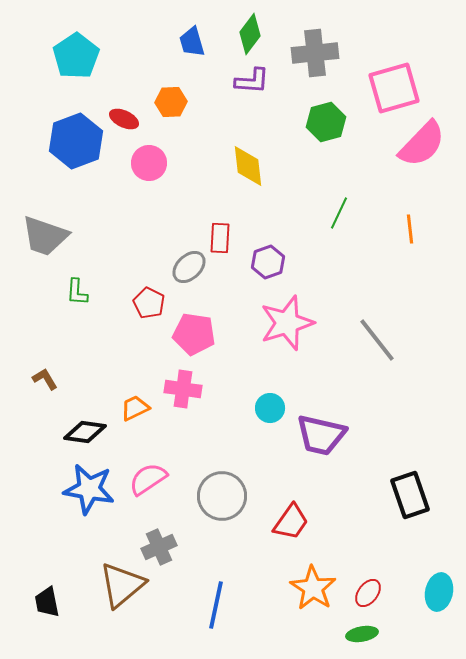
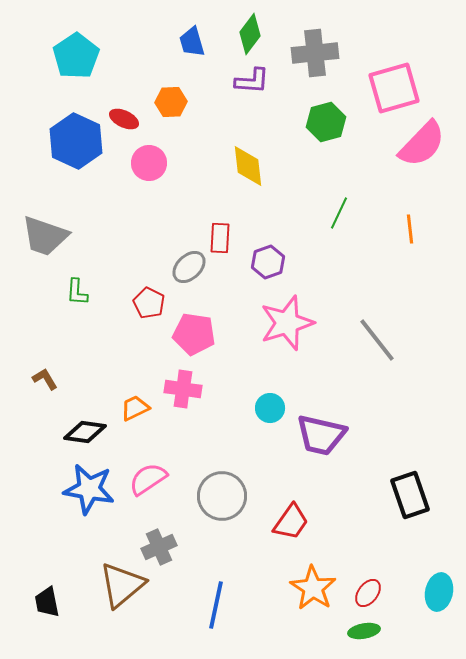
blue hexagon at (76, 141): rotated 14 degrees counterclockwise
green ellipse at (362, 634): moved 2 px right, 3 px up
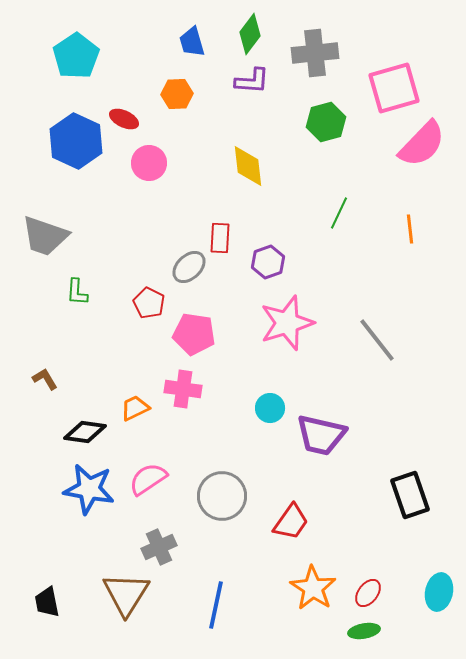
orange hexagon at (171, 102): moved 6 px right, 8 px up
brown triangle at (122, 585): moved 4 px right, 9 px down; rotated 18 degrees counterclockwise
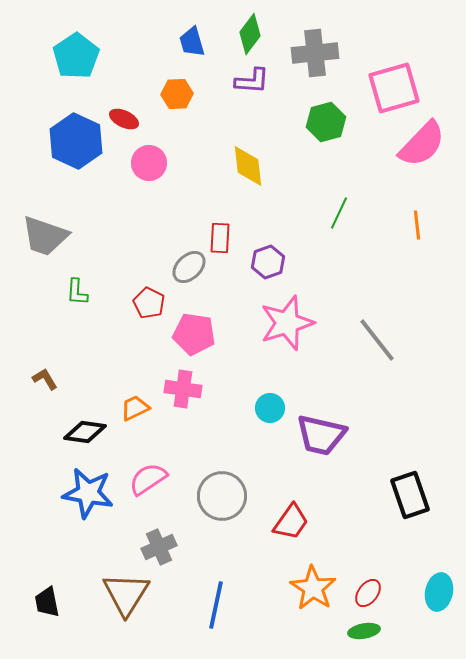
orange line at (410, 229): moved 7 px right, 4 px up
blue star at (89, 489): moved 1 px left, 4 px down
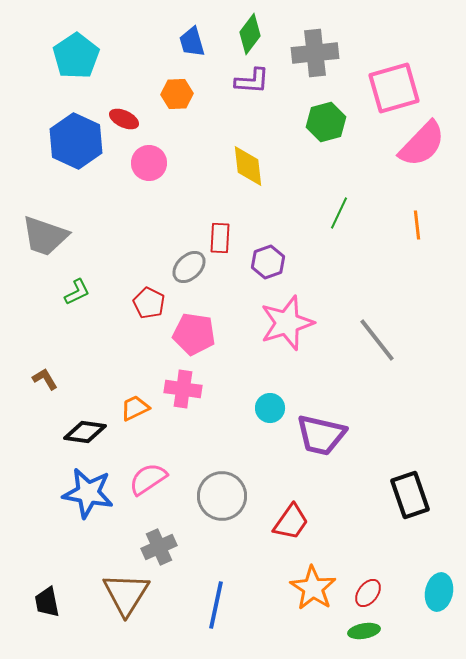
green L-shape at (77, 292): rotated 120 degrees counterclockwise
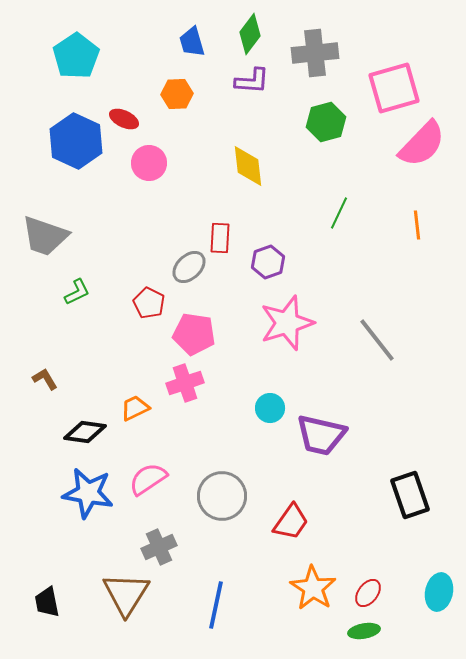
pink cross at (183, 389): moved 2 px right, 6 px up; rotated 27 degrees counterclockwise
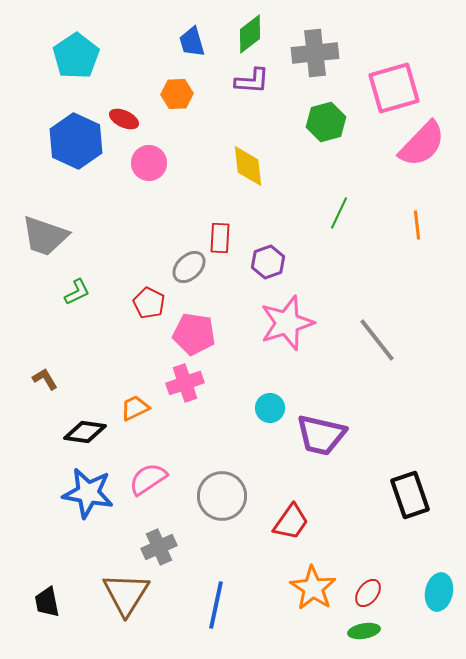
green diamond at (250, 34): rotated 15 degrees clockwise
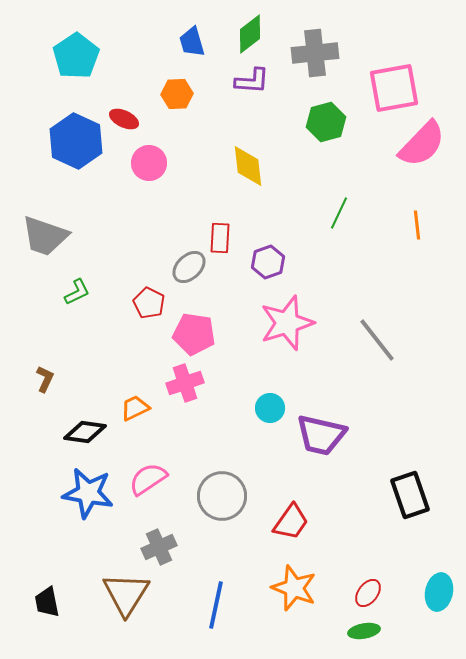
pink square at (394, 88): rotated 6 degrees clockwise
brown L-shape at (45, 379): rotated 56 degrees clockwise
orange star at (313, 588): moved 19 px left; rotated 12 degrees counterclockwise
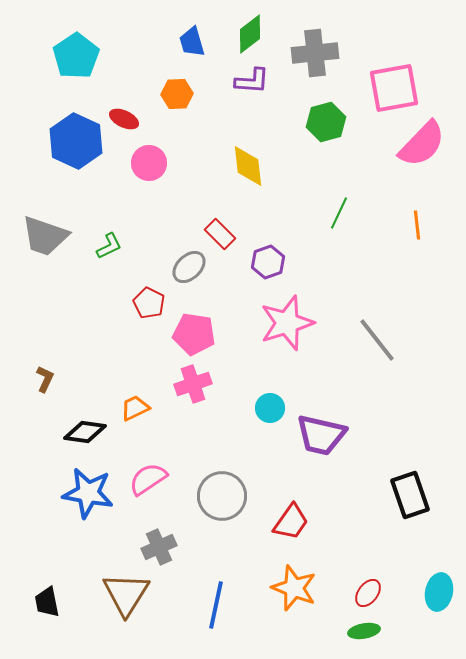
red rectangle at (220, 238): moved 4 px up; rotated 48 degrees counterclockwise
green L-shape at (77, 292): moved 32 px right, 46 px up
pink cross at (185, 383): moved 8 px right, 1 px down
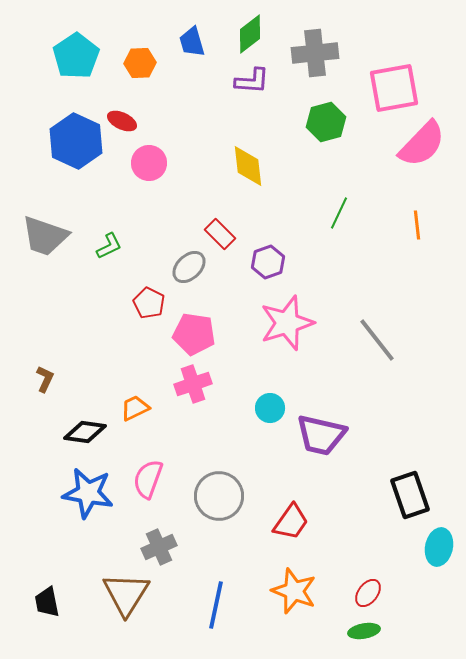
orange hexagon at (177, 94): moved 37 px left, 31 px up
red ellipse at (124, 119): moved 2 px left, 2 px down
pink semicircle at (148, 479): rotated 36 degrees counterclockwise
gray circle at (222, 496): moved 3 px left
orange star at (294, 588): moved 3 px down
cyan ellipse at (439, 592): moved 45 px up
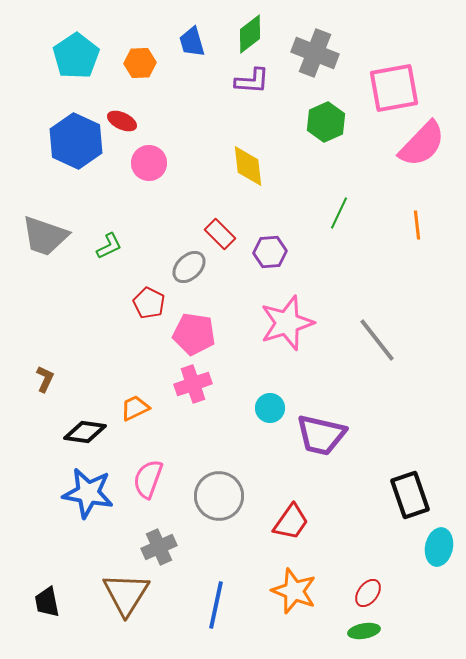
gray cross at (315, 53): rotated 27 degrees clockwise
green hexagon at (326, 122): rotated 9 degrees counterclockwise
purple hexagon at (268, 262): moved 2 px right, 10 px up; rotated 16 degrees clockwise
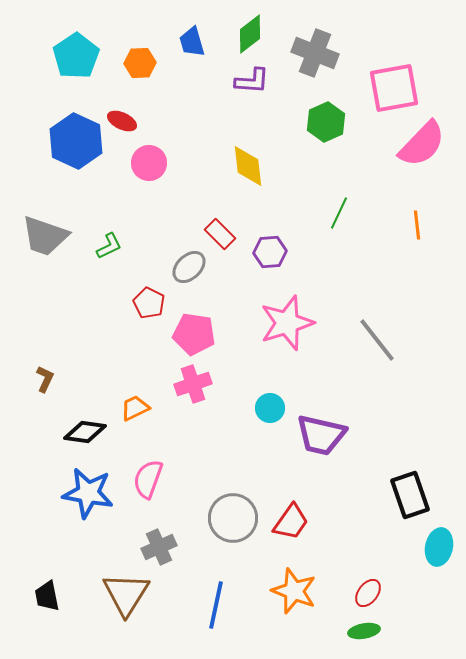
gray circle at (219, 496): moved 14 px right, 22 px down
black trapezoid at (47, 602): moved 6 px up
